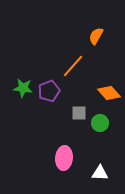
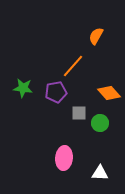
purple pentagon: moved 7 px right, 1 px down; rotated 10 degrees clockwise
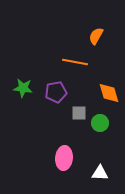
orange line: moved 2 px right, 4 px up; rotated 60 degrees clockwise
orange diamond: rotated 25 degrees clockwise
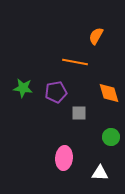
green circle: moved 11 px right, 14 px down
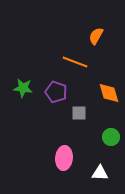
orange line: rotated 10 degrees clockwise
purple pentagon: rotated 30 degrees clockwise
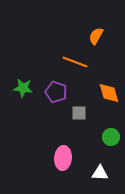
pink ellipse: moved 1 px left
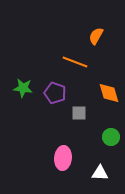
purple pentagon: moved 1 px left, 1 px down
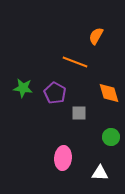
purple pentagon: rotated 10 degrees clockwise
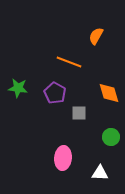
orange line: moved 6 px left
green star: moved 5 px left
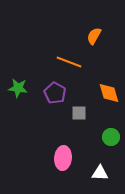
orange semicircle: moved 2 px left
